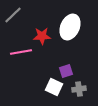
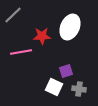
gray cross: rotated 16 degrees clockwise
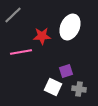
white square: moved 1 px left
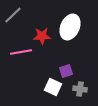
gray cross: moved 1 px right
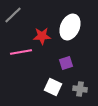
purple square: moved 8 px up
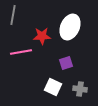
gray line: rotated 36 degrees counterclockwise
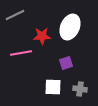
gray line: moved 2 px right; rotated 54 degrees clockwise
pink line: moved 1 px down
white square: rotated 24 degrees counterclockwise
